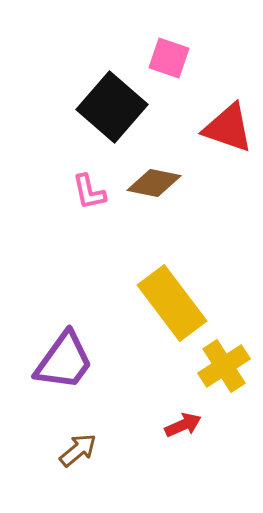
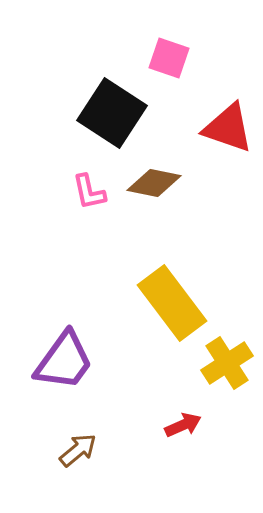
black square: moved 6 px down; rotated 8 degrees counterclockwise
yellow cross: moved 3 px right, 3 px up
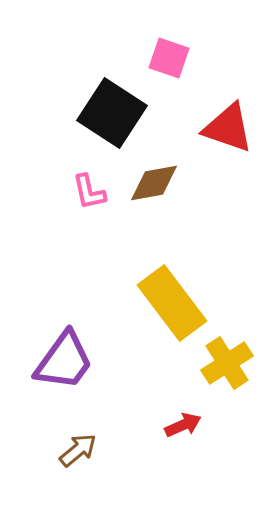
brown diamond: rotated 22 degrees counterclockwise
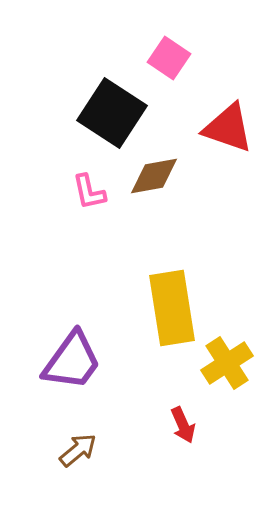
pink square: rotated 15 degrees clockwise
brown diamond: moved 7 px up
yellow rectangle: moved 5 px down; rotated 28 degrees clockwise
purple trapezoid: moved 8 px right
red arrow: rotated 90 degrees clockwise
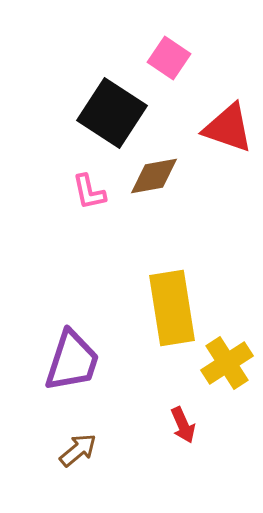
purple trapezoid: rotated 18 degrees counterclockwise
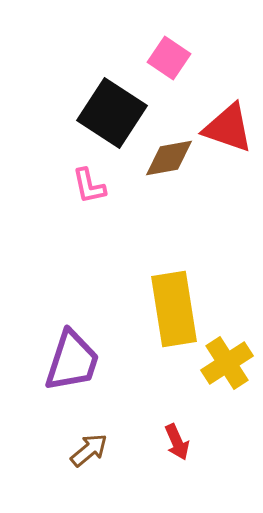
brown diamond: moved 15 px right, 18 px up
pink L-shape: moved 6 px up
yellow rectangle: moved 2 px right, 1 px down
red arrow: moved 6 px left, 17 px down
brown arrow: moved 11 px right
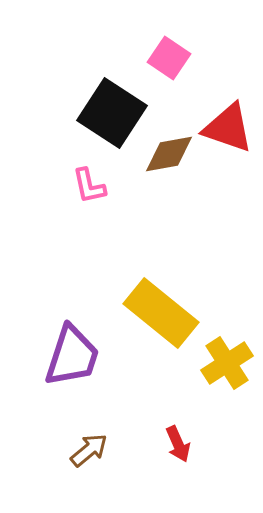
brown diamond: moved 4 px up
yellow rectangle: moved 13 px left, 4 px down; rotated 42 degrees counterclockwise
purple trapezoid: moved 5 px up
red arrow: moved 1 px right, 2 px down
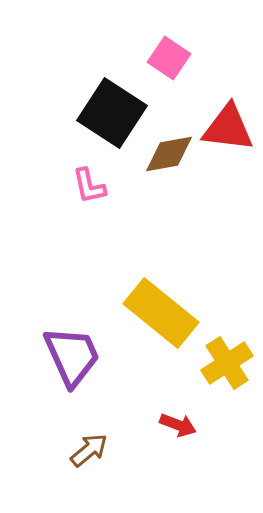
red triangle: rotated 12 degrees counterclockwise
purple trapezoid: rotated 42 degrees counterclockwise
red arrow: moved 19 px up; rotated 45 degrees counterclockwise
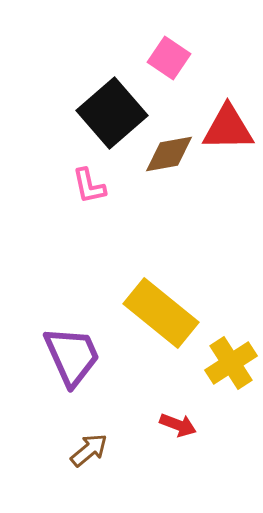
black square: rotated 16 degrees clockwise
red triangle: rotated 8 degrees counterclockwise
yellow cross: moved 4 px right
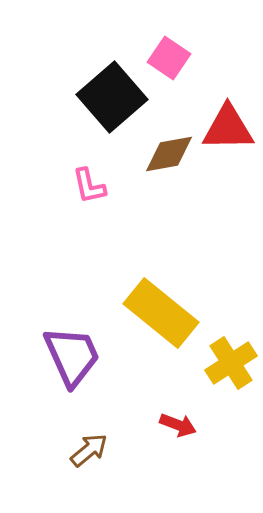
black square: moved 16 px up
